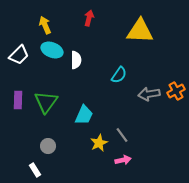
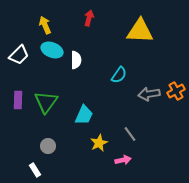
gray line: moved 8 px right, 1 px up
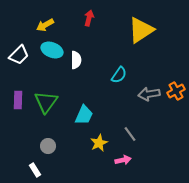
yellow arrow: rotated 96 degrees counterclockwise
yellow triangle: moved 1 px right, 1 px up; rotated 36 degrees counterclockwise
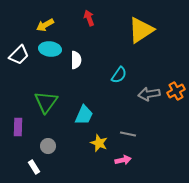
red arrow: rotated 35 degrees counterclockwise
cyan ellipse: moved 2 px left, 1 px up; rotated 15 degrees counterclockwise
purple rectangle: moved 27 px down
gray line: moved 2 px left; rotated 42 degrees counterclockwise
yellow star: rotated 24 degrees counterclockwise
white rectangle: moved 1 px left, 3 px up
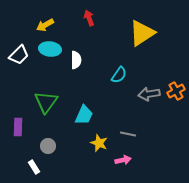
yellow triangle: moved 1 px right, 3 px down
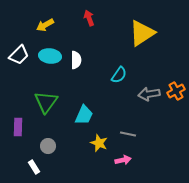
cyan ellipse: moved 7 px down
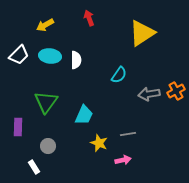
gray line: rotated 21 degrees counterclockwise
